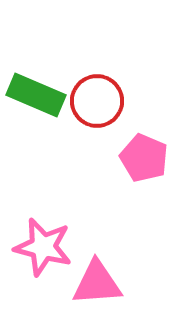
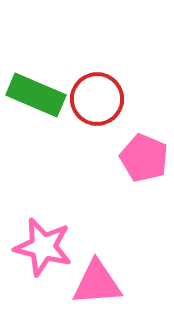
red circle: moved 2 px up
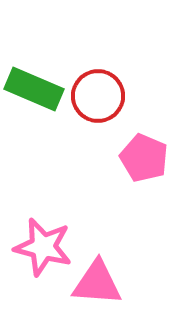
green rectangle: moved 2 px left, 6 px up
red circle: moved 1 px right, 3 px up
pink triangle: rotated 8 degrees clockwise
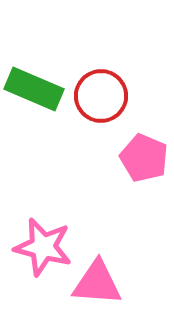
red circle: moved 3 px right
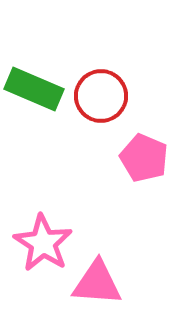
pink star: moved 4 px up; rotated 18 degrees clockwise
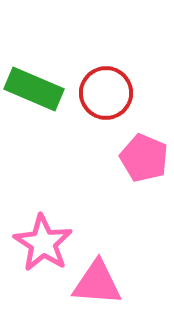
red circle: moved 5 px right, 3 px up
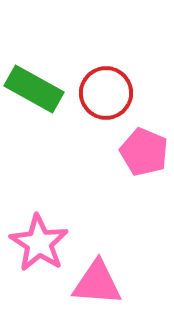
green rectangle: rotated 6 degrees clockwise
pink pentagon: moved 6 px up
pink star: moved 4 px left
